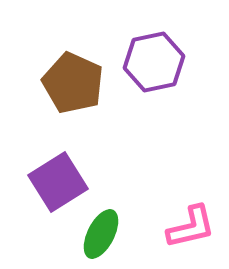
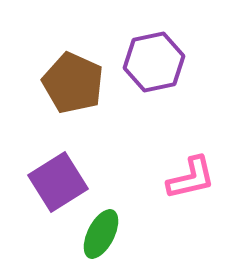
pink L-shape: moved 49 px up
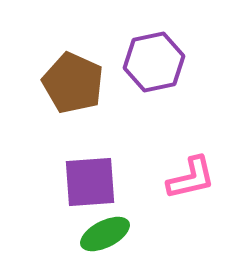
purple square: moved 32 px right; rotated 28 degrees clockwise
green ellipse: moved 4 px right; rotated 36 degrees clockwise
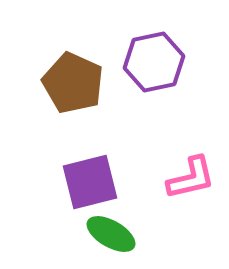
purple square: rotated 10 degrees counterclockwise
green ellipse: moved 6 px right; rotated 57 degrees clockwise
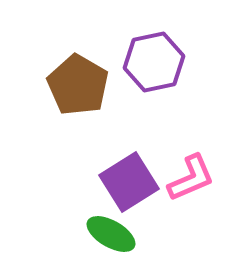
brown pentagon: moved 5 px right, 2 px down; rotated 6 degrees clockwise
pink L-shape: rotated 10 degrees counterclockwise
purple square: moved 39 px right; rotated 18 degrees counterclockwise
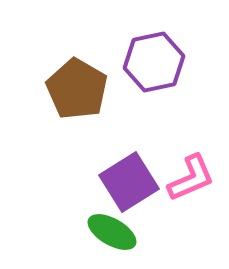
brown pentagon: moved 1 px left, 4 px down
green ellipse: moved 1 px right, 2 px up
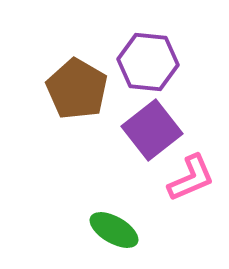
purple hexagon: moved 6 px left; rotated 18 degrees clockwise
purple square: moved 23 px right, 52 px up; rotated 6 degrees counterclockwise
green ellipse: moved 2 px right, 2 px up
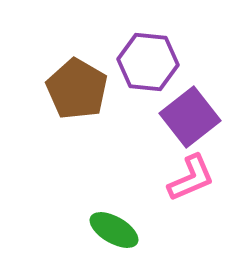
purple square: moved 38 px right, 13 px up
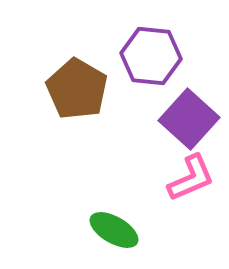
purple hexagon: moved 3 px right, 6 px up
purple square: moved 1 px left, 2 px down; rotated 10 degrees counterclockwise
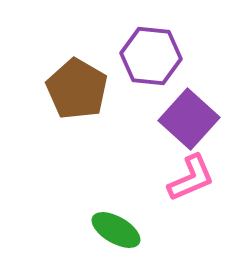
green ellipse: moved 2 px right
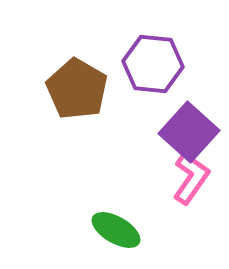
purple hexagon: moved 2 px right, 8 px down
purple square: moved 13 px down
pink L-shape: rotated 32 degrees counterclockwise
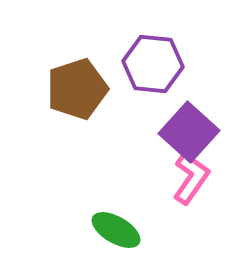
brown pentagon: rotated 24 degrees clockwise
